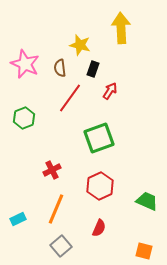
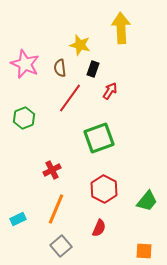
red hexagon: moved 4 px right, 3 px down; rotated 8 degrees counterclockwise
green trapezoid: rotated 105 degrees clockwise
orange square: rotated 12 degrees counterclockwise
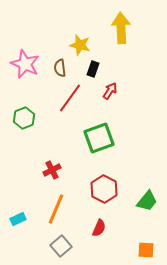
orange square: moved 2 px right, 1 px up
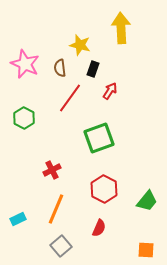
green hexagon: rotated 10 degrees counterclockwise
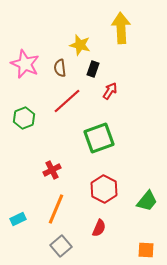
red line: moved 3 px left, 3 px down; rotated 12 degrees clockwise
green hexagon: rotated 10 degrees clockwise
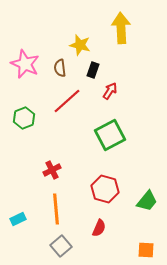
black rectangle: moved 1 px down
green square: moved 11 px right, 3 px up; rotated 8 degrees counterclockwise
red hexagon: moved 1 px right; rotated 12 degrees counterclockwise
orange line: rotated 28 degrees counterclockwise
